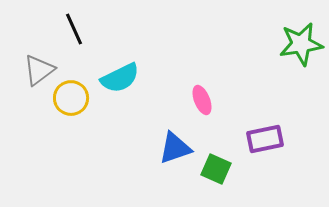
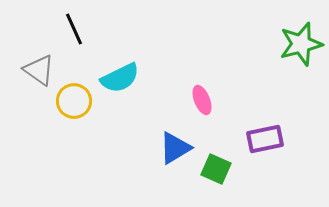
green star: rotated 6 degrees counterclockwise
gray triangle: rotated 48 degrees counterclockwise
yellow circle: moved 3 px right, 3 px down
blue triangle: rotated 12 degrees counterclockwise
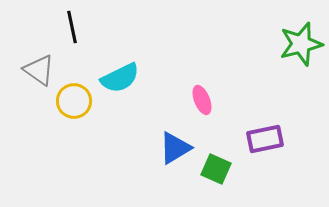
black line: moved 2 px left, 2 px up; rotated 12 degrees clockwise
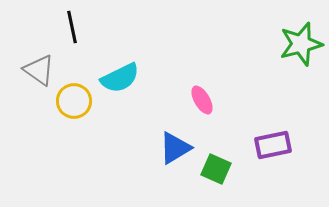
pink ellipse: rotated 8 degrees counterclockwise
purple rectangle: moved 8 px right, 6 px down
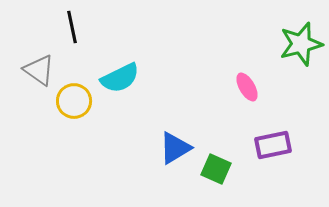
pink ellipse: moved 45 px right, 13 px up
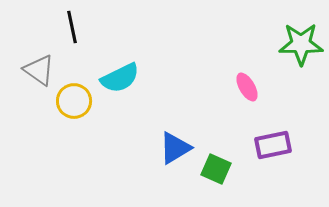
green star: rotated 15 degrees clockwise
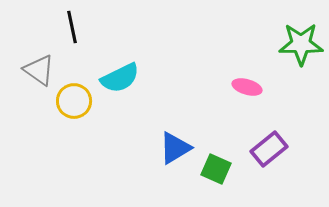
pink ellipse: rotated 44 degrees counterclockwise
purple rectangle: moved 4 px left, 4 px down; rotated 27 degrees counterclockwise
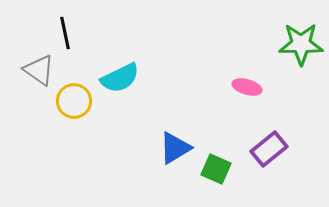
black line: moved 7 px left, 6 px down
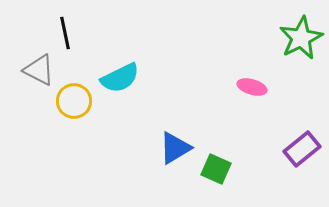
green star: moved 6 px up; rotated 27 degrees counterclockwise
gray triangle: rotated 8 degrees counterclockwise
pink ellipse: moved 5 px right
purple rectangle: moved 33 px right
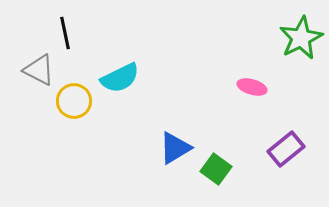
purple rectangle: moved 16 px left
green square: rotated 12 degrees clockwise
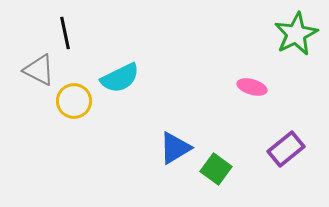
green star: moved 5 px left, 4 px up
